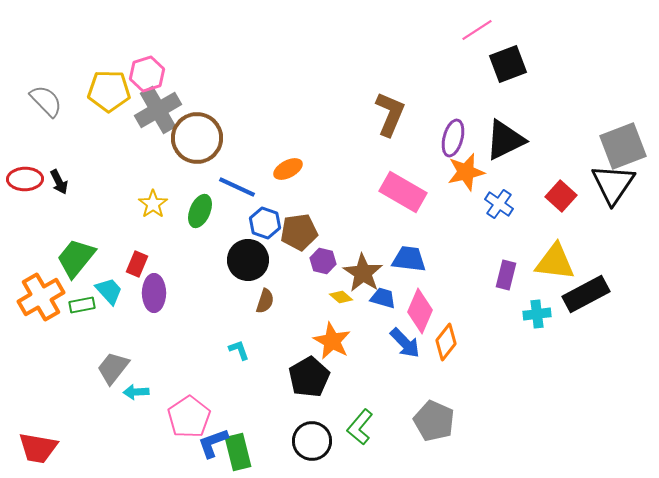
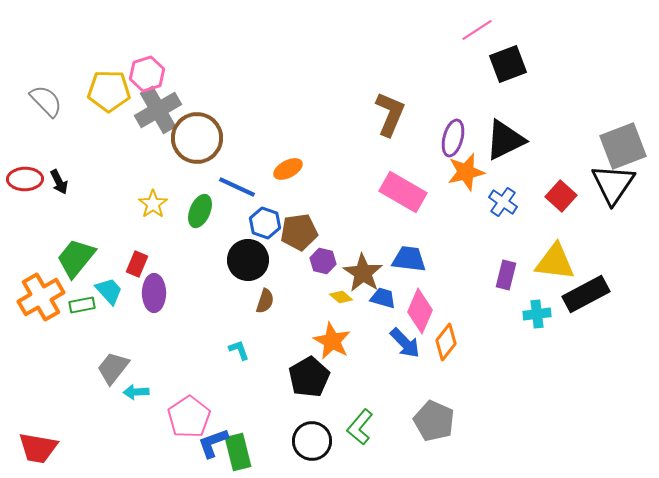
blue cross at (499, 204): moved 4 px right, 2 px up
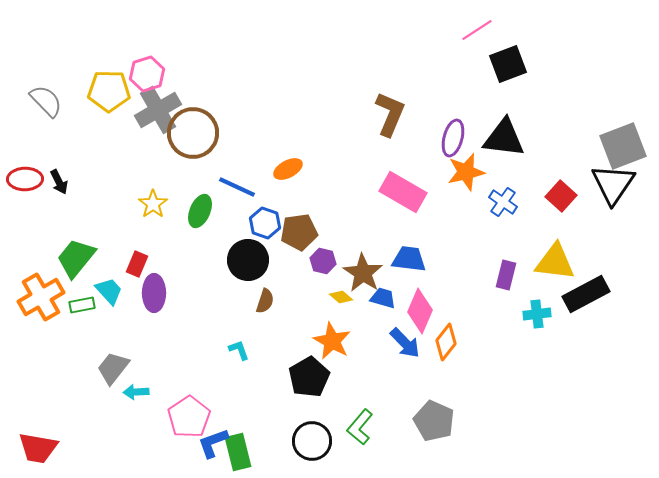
brown circle at (197, 138): moved 4 px left, 5 px up
black triangle at (505, 140): moved 1 px left, 2 px up; rotated 33 degrees clockwise
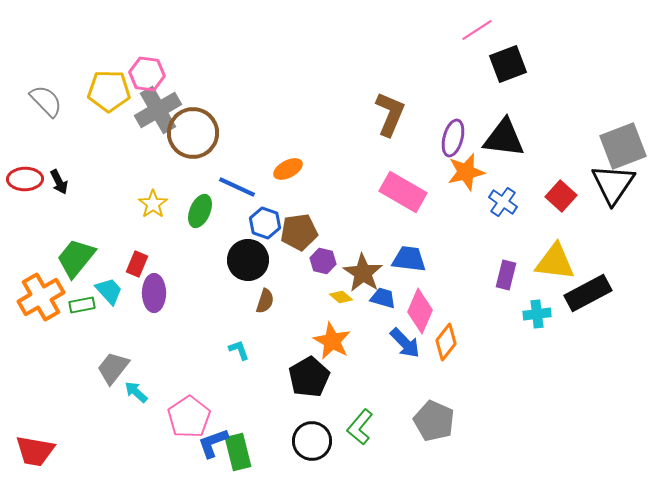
pink hexagon at (147, 74): rotated 24 degrees clockwise
black rectangle at (586, 294): moved 2 px right, 1 px up
cyan arrow at (136, 392): rotated 45 degrees clockwise
red trapezoid at (38, 448): moved 3 px left, 3 px down
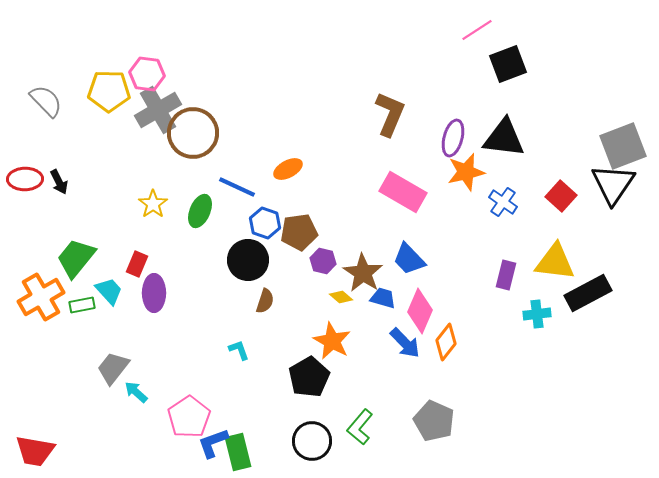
blue trapezoid at (409, 259): rotated 141 degrees counterclockwise
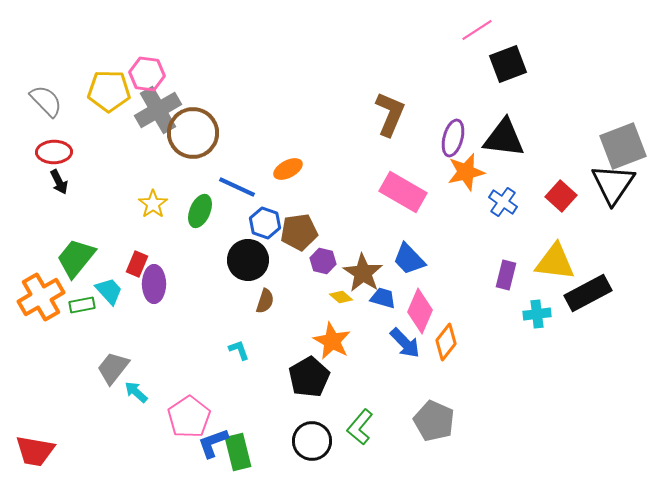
red ellipse at (25, 179): moved 29 px right, 27 px up
purple ellipse at (154, 293): moved 9 px up
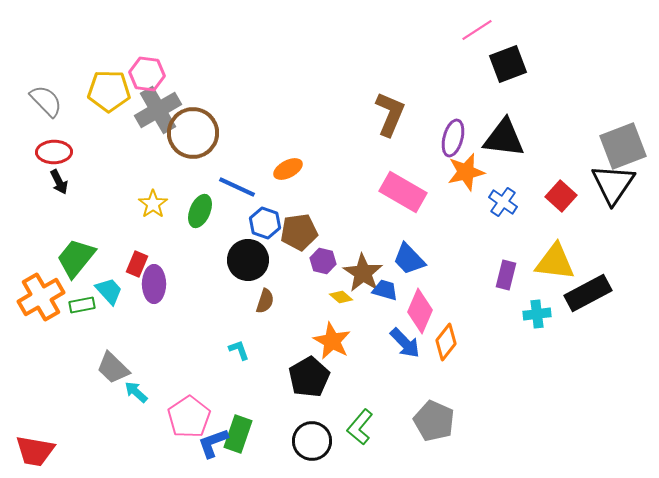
blue trapezoid at (383, 298): moved 2 px right, 8 px up
gray trapezoid at (113, 368): rotated 84 degrees counterclockwise
green rectangle at (238, 452): moved 18 px up; rotated 33 degrees clockwise
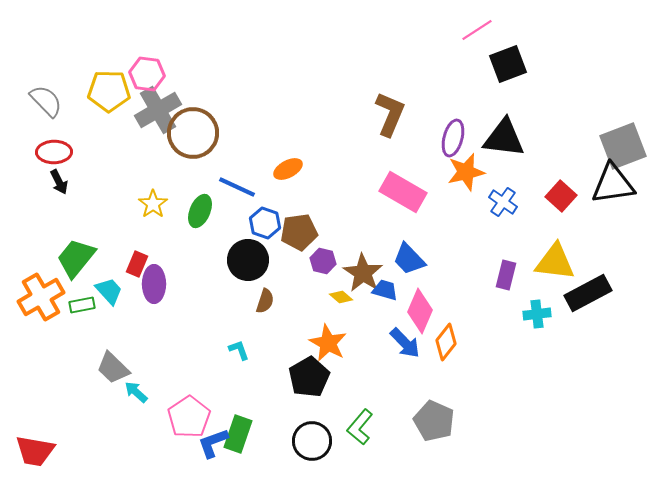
black triangle at (613, 184): rotated 48 degrees clockwise
orange star at (332, 341): moved 4 px left, 2 px down
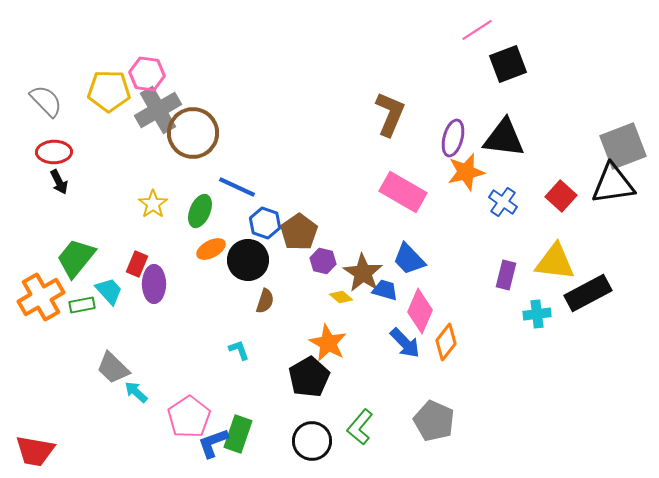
orange ellipse at (288, 169): moved 77 px left, 80 px down
brown pentagon at (299, 232): rotated 27 degrees counterclockwise
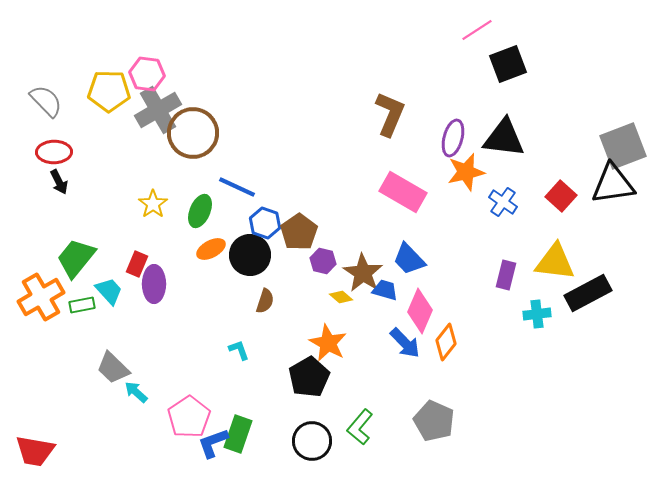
black circle at (248, 260): moved 2 px right, 5 px up
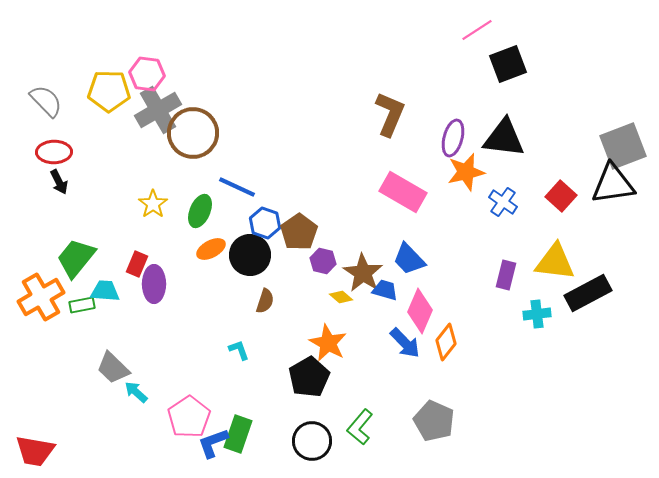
cyan trapezoid at (109, 291): moved 4 px left; rotated 44 degrees counterclockwise
